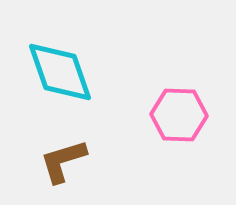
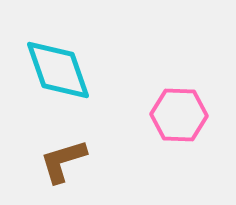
cyan diamond: moved 2 px left, 2 px up
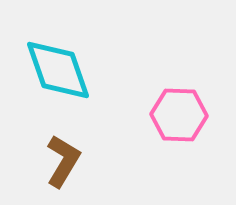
brown L-shape: rotated 138 degrees clockwise
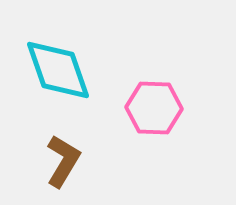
pink hexagon: moved 25 px left, 7 px up
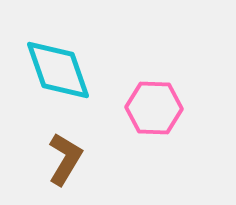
brown L-shape: moved 2 px right, 2 px up
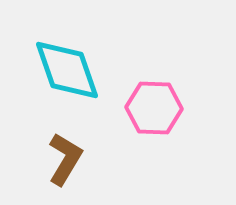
cyan diamond: moved 9 px right
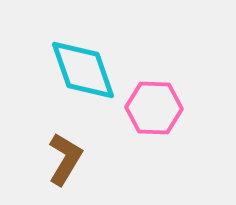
cyan diamond: moved 16 px right
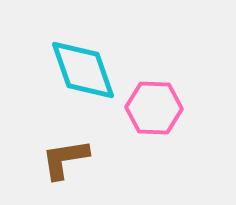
brown L-shape: rotated 130 degrees counterclockwise
